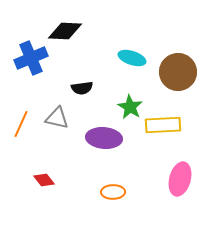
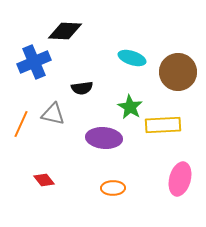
blue cross: moved 3 px right, 4 px down
gray triangle: moved 4 px left, 4 px up
orange ellipse: moved 4 px up
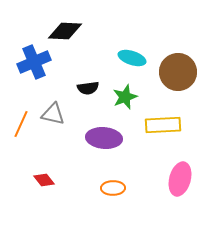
black semicircle: moved 6 px right
green star: moved 5 px left, 10 px up; rotated 20 degrees clockwise
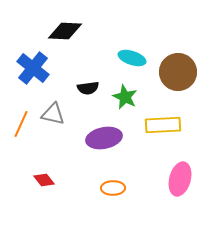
blue cross: moved 1 px left, 6 px down; rotated 28 degrees counterclockwise
green star: rotated 25 degrees counterclockwise
purple ellipse: rotated 16 degrees counterclockwise
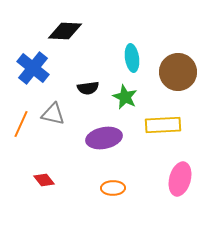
cyan ellipse: rotated 64 degrees clockwise
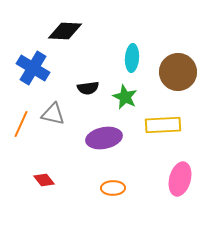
cyan ellipse: rotated 12 degrees clockwise
blue cross: rotated 8 degrees counterclockwise
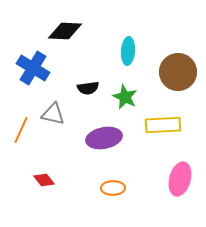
cyan ellipse: moved 4 px left, 7 px up
orange line: moved 6 px down
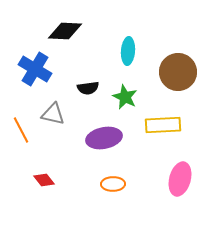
blue cross: moved 2 px right, 1 px down
orange line: rotated 52 degrees counterclockwise
orange ellipse: moved 4 px up
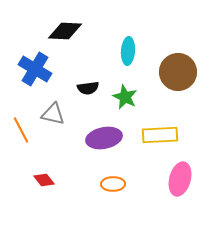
yellow rectangle: moved 3 px left, 10 px down
